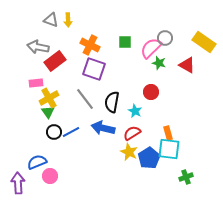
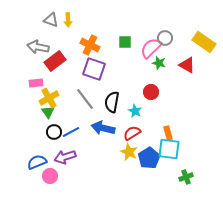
purple arrow: moved 47 px right, 26 px up; rotated 105 degrees counterclockwise
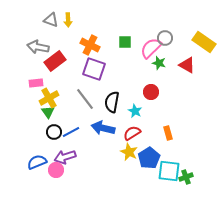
cyan square: moved 22 px down
pink circle: moved 6 px right, 6 px up
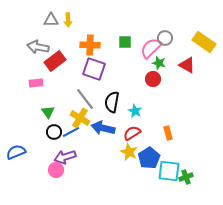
gray triangle: rotated 21 degrees counterclockwise
orange cross: rotated 24 degrees counterclockwise
red circle: moved 2 px right, 13 px up
yellow cross: moved 31 px right, 20 px down; rotated 30 degrees counterclockwise
blue semicircle: moved 21 px left, 10 px up
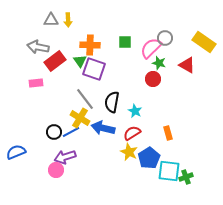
green triangle: moved 32 px right, 51 px up
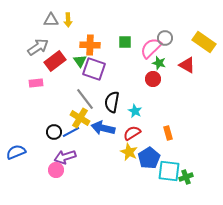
gray arrow: rotated 135 degrees clockwise
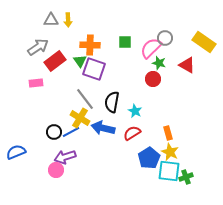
yellow star: moved 41 px right
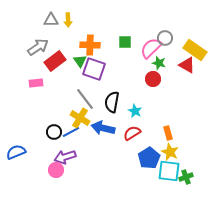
yellow rectangle: moved 9 px left, 8 px down
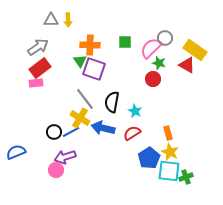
red rectangle: moved 15 px left, 7 px down
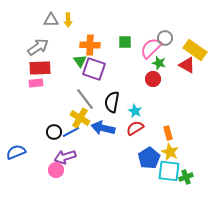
red rectangle: rotated 35 degrees clockwise
red semicircle: moved 3 px right, 5 px up
